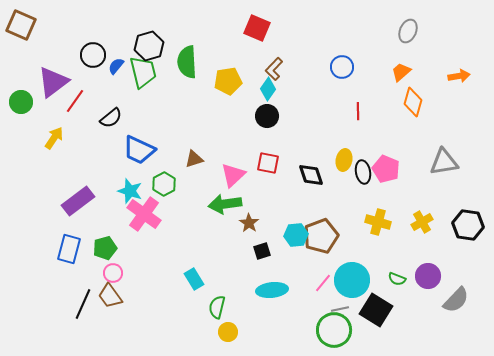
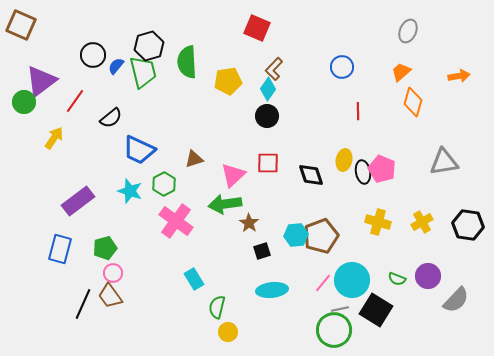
purple triangle at (53, 82): moved 12 px left, 1 px up
green circle at (21, 102): moved 3 px right
red square at (268, 163): rotated 10 degrees counterclockwise
pink pentagon at (386, 169): moved 4 px left
pink cross at (144, 214): moved 32 px right, 7 px down
blue rectangle at (69, 249): moved 9 px left
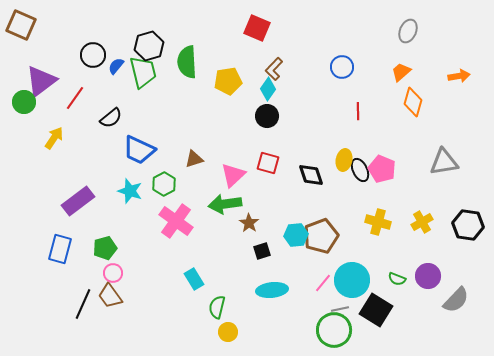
red line at (75, 101): moved 3 px up
red square at (268, 163): rotated 15 degrees clockwise
black ellipse at (363, 172): moved 3 px left, 2 px up; rotated 15 degrees counterclockwise
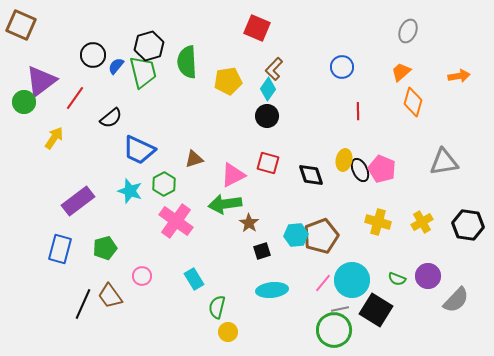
pink triangle at (233, 175): rotated 16 degrees clockwise
pink circle at (113, 273): moved 29 px right, 3 px down
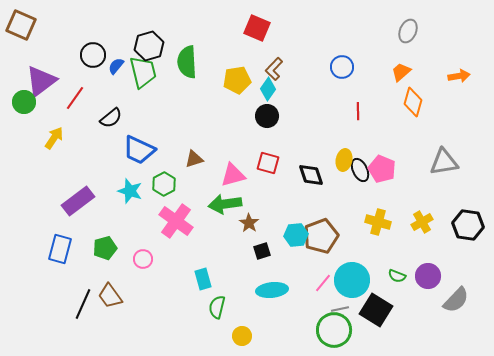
yellow pentagon at (228, 81): moved 9 px right, 1 px up
pink triangle at (233, 175): rotated 12 degrees clockwise
pink circle at (142, 276): moved 1 px right, 17 px up
cyan rectangle at (194, 279): moved 9 px right; rotated 15 degrees clockwise
green semicircle at (397, 279): moved 3 px up
yellow circle at (228, 332): moved 14 px right, 4 px down
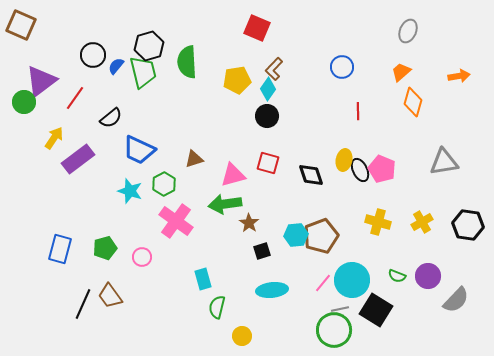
purple rectangle at (78, 201): moved 42 px up
pink circle at (143, 259): moved 1 px left, 2 px up
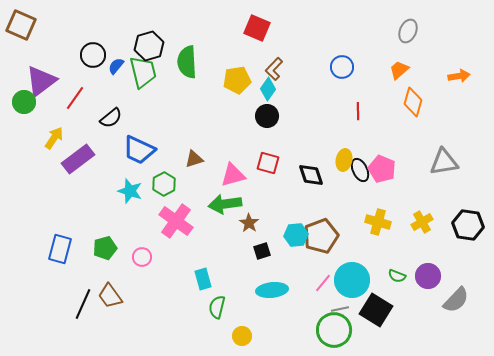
orange trapezoid at (401, 72): moved 2 px left, 2 px up
